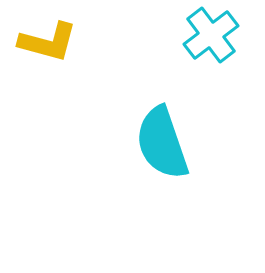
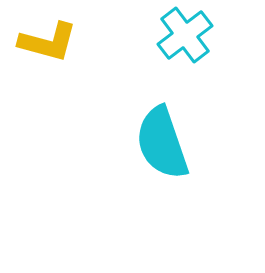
cyan cross: moved 26 px left
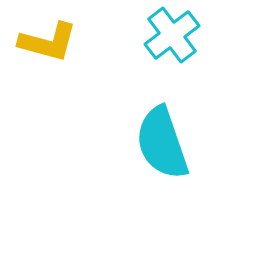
cyan cross: moved 13 px left
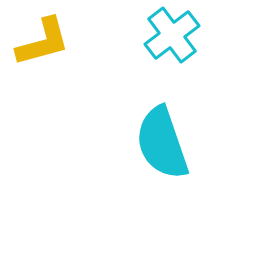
yellow L-shape: moved 5 px left; rotated 30 degrees counterclockwise
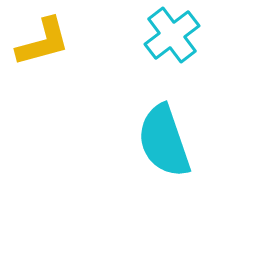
cyan semicircle: moved 2 px right, 2 px up
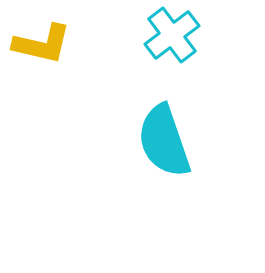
yellow L-shape: moved 1 px left, 2 px down; rotated 28 degrees clockwise
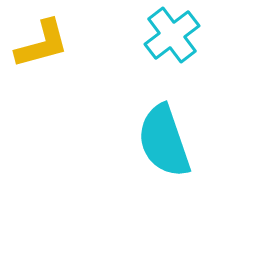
yellow L-shape: rotated 28 degrees counterclockwise
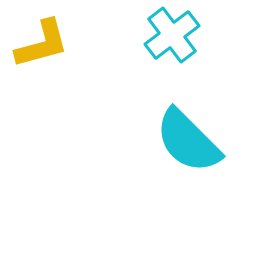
cyan semicircle: moved 24 px right; rotated 26 degrees counterclockwise
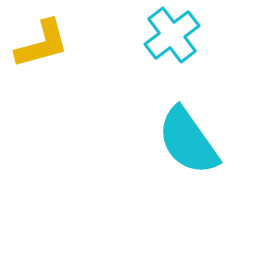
cyan semicircle: rotated 10 degrees clockwise
